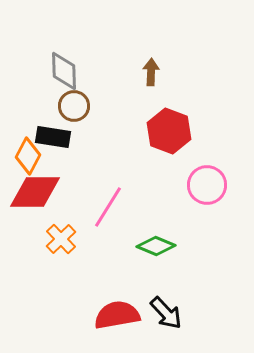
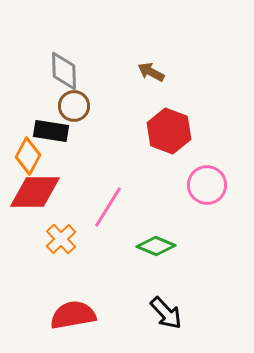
brown arrow: rotated 64 degrees counterclockwise
black rectangle: moved 2 px left, 6 px up
red semicircle: moved 44 px left
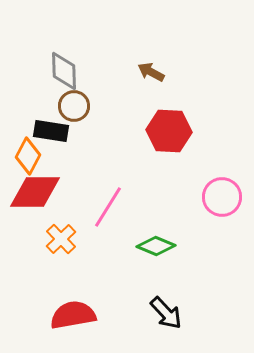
red hexagon: rotated 18 degrees counterclockwise
pink circle: moved 15 px right, 12 px down
